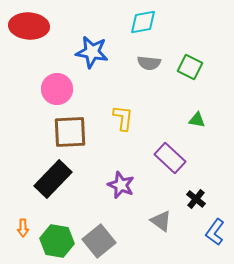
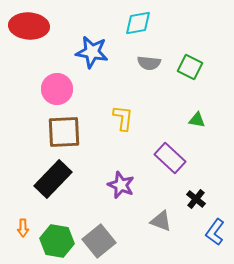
cyan diamond: moved 5 px left, 1 px down
brown square: moved 6 px left
gray triangle: rotated 15 degrees counterclockwise
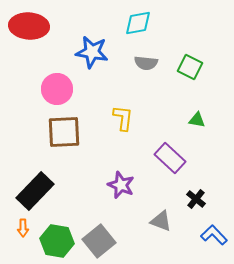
gray semicircle: moved 3 px left
black rectangle: moved 18 px left, 12 px down
blue L-shape: moved 1 px left, 3 px down; rotated 100 degrees clockwise
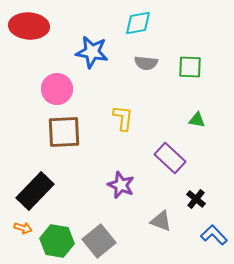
green square: rotated 25 degrees counterclockwise
orange arrow: rotated 72 degrees counterclockwise
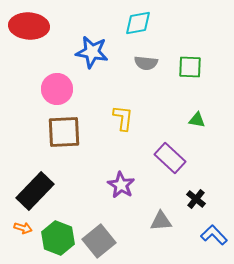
purple star: rotated 8 degrees clockwise
gray triangle: rotated 25 degrees counterclockwise
green hexagon: moved 1 px right, 3 px up; rotated 12 degrees clockwise
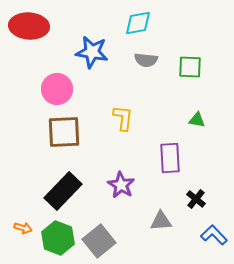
gray semicircle: moved 3 px up
purple rectangle: rotated 44 degrees clockwise
black rectangle: moved 28 px right
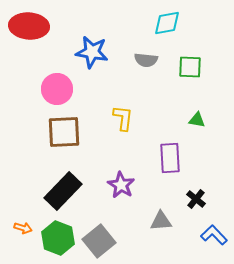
cyan diamond: moved 29 px right
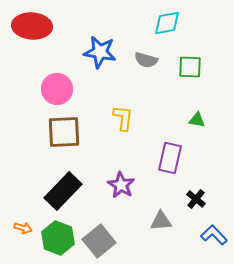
red ellipse: moved 3 px right
blue star: moved 8 px right
gray semicircle: rotated 10 degrees clockwise
purple rectangle: rotated 16 degrees clockwise
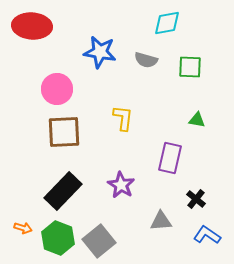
blue L-shape: moved 7 px left; rotated 12 degrees counterclockwise
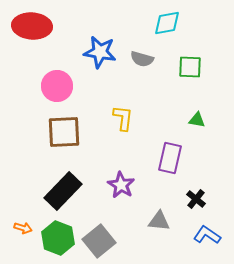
gray semicircle: moved 4 px left, 1 px up
pink circle: moved 3 px up
gray triangle: moved 2 px left; rotated 10 degrees clockwise
